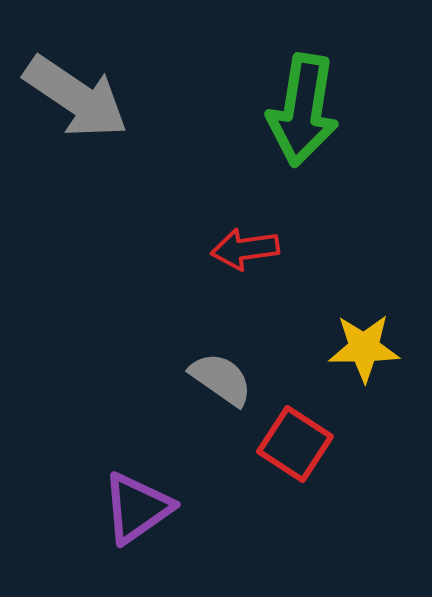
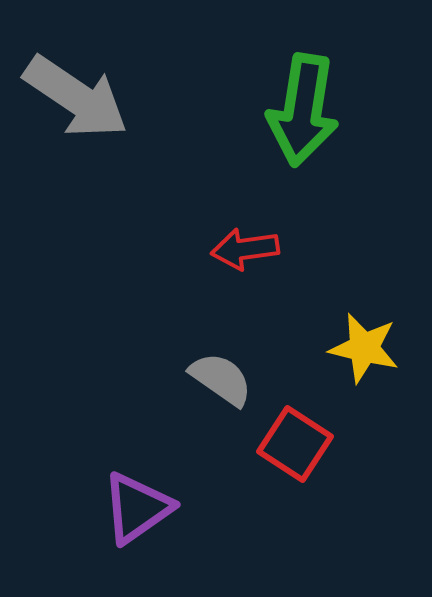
yellow star: rotated 14 degrees clockwise
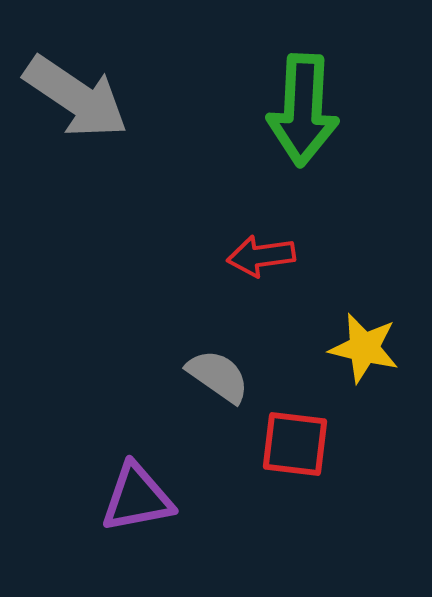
green arrow: rotated 6 degrees counterclockwise
red arrow: moved 16 px right, 7 px down
gray semicircle: moved 3 px left, 3 px up
red square: rotated 26 degrees counterclockwise
purple triangle: moved 10 px up; rotated 24 degrees clockwise
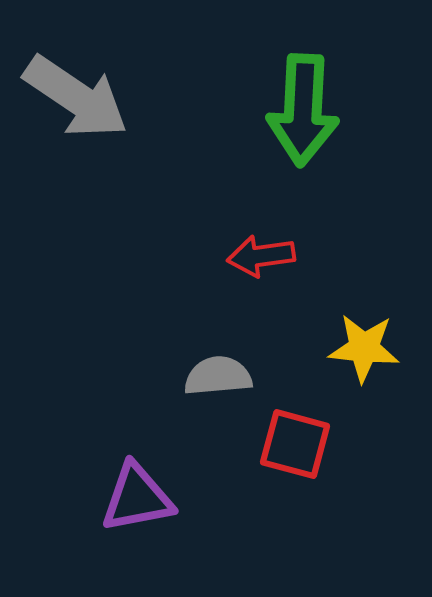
yellow star: rotated 8 degrees counterclockwise
gray semicircle: rotated 40 degrees counterclockwise
red square: rotated 8 degrees clockwise
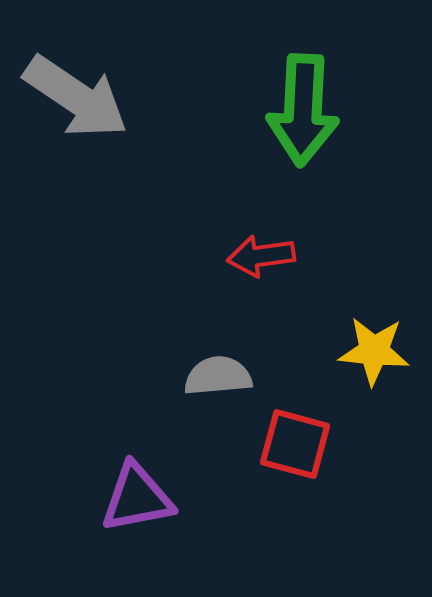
yellow star: moved 10 px right, 3 px down
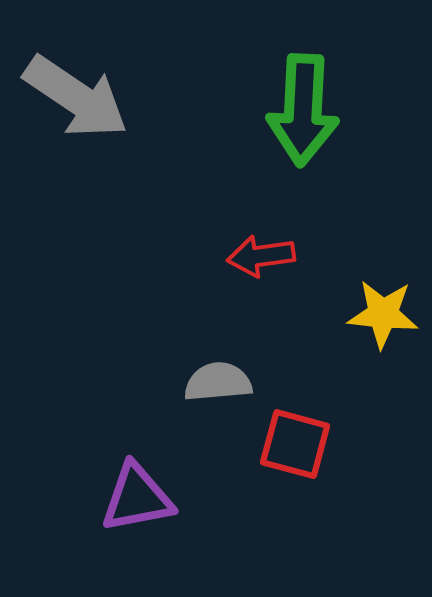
yellow star: moved 9 px right, 37 px up
gray semicircle: moved 6 px down
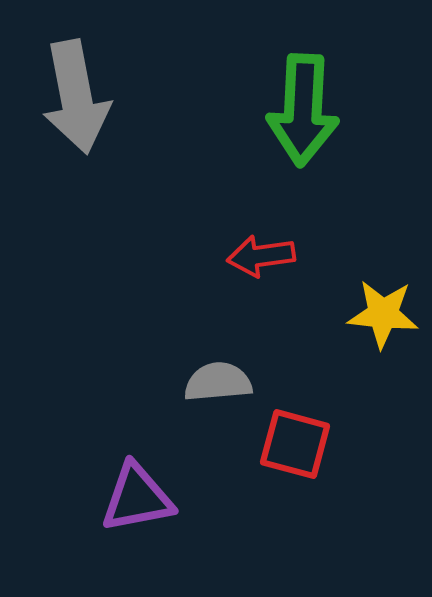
gray arrow: rotated 45 degrees clockwise
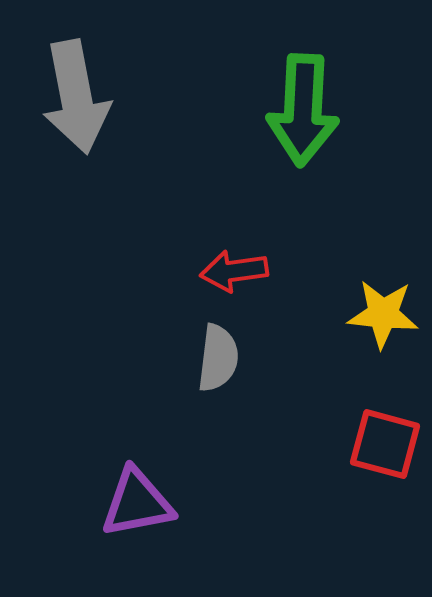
red arrow: moved 27 px left, 15 px down
gray semicircle: moved 24 px up; rotated 102 degrees clockwise
red square: moved 90 px right
purple triangle: moved 5 px down
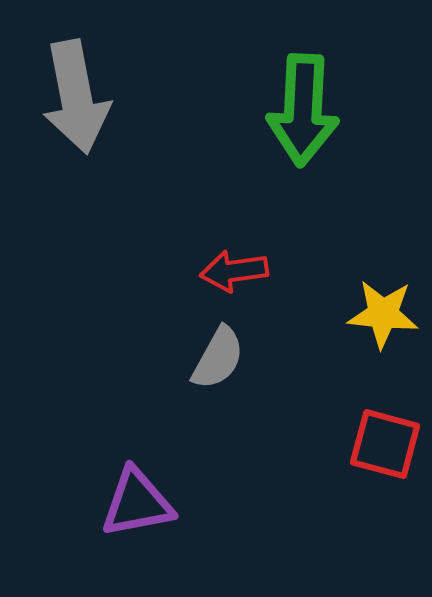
gray semicircle: rotated 22 degrees clockwise
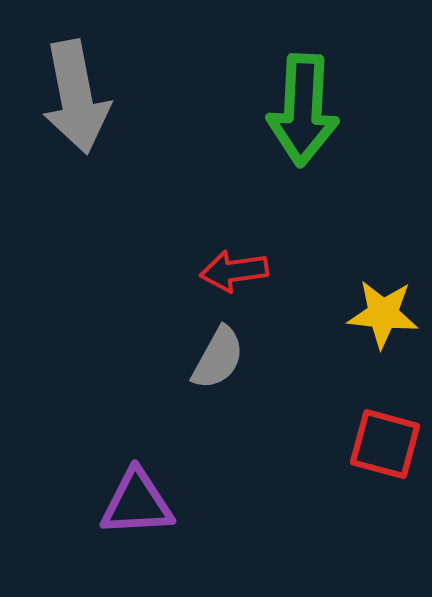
purple triangle: rotated 8 degrees clockwise
